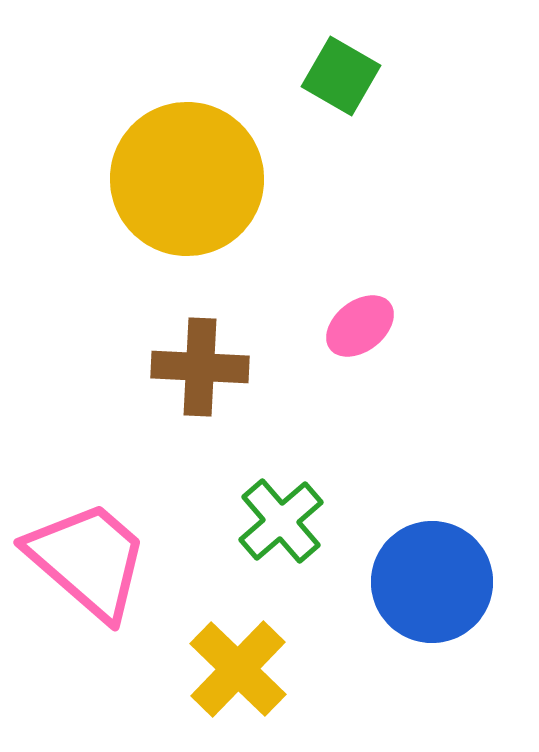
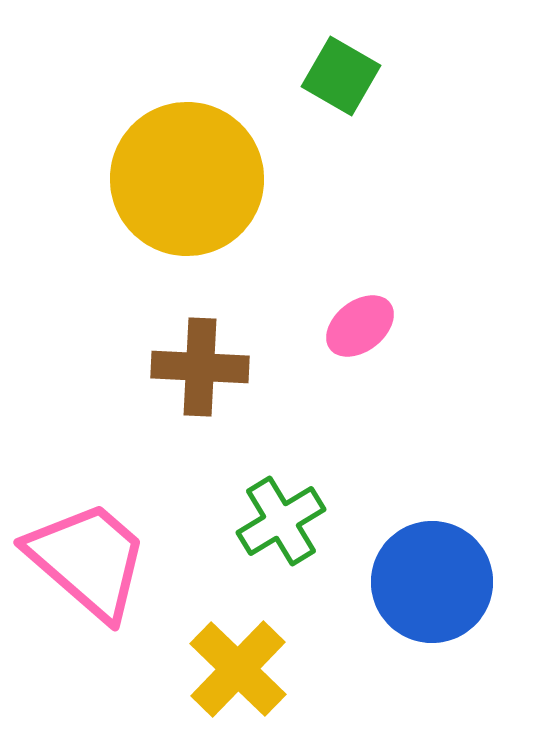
green cross: rotated 10 degrees clockwise
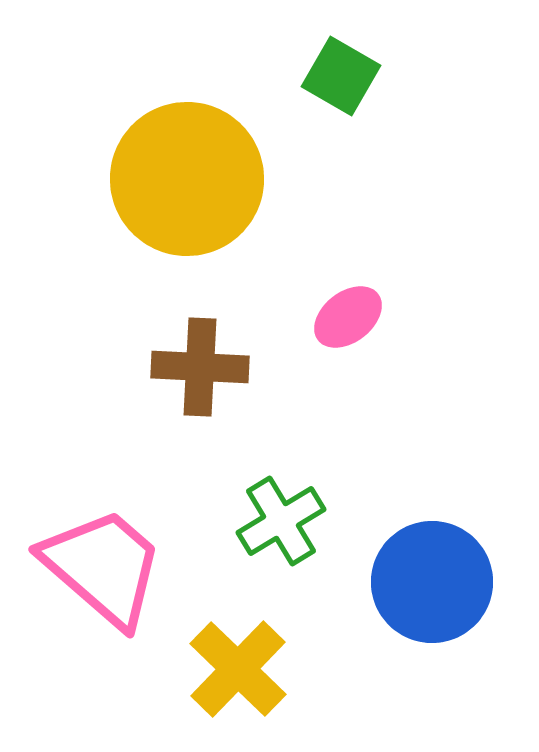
pink ellipse: moved 12 px left, 9 px up
pink trapezoid: moved 15 px right, 7 px down
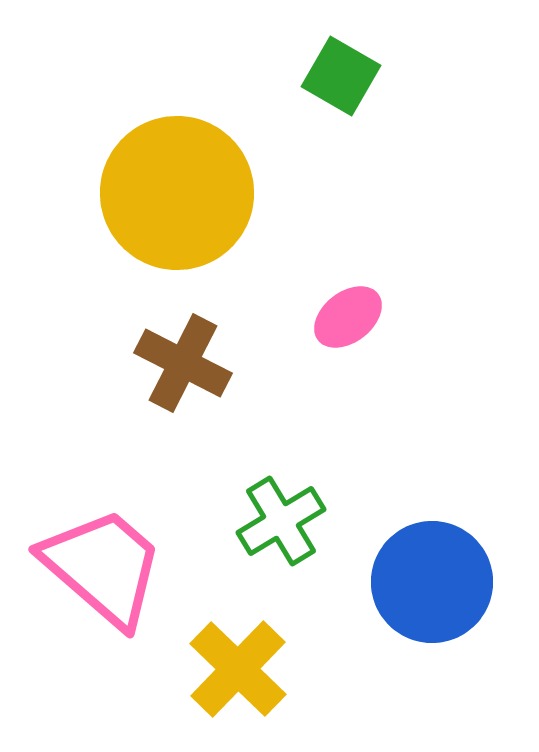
yellow circle: moved 10 px left, 14 px down
brown cross: moved 17 px left, 4 px up; rotated 24 degrees clockwise
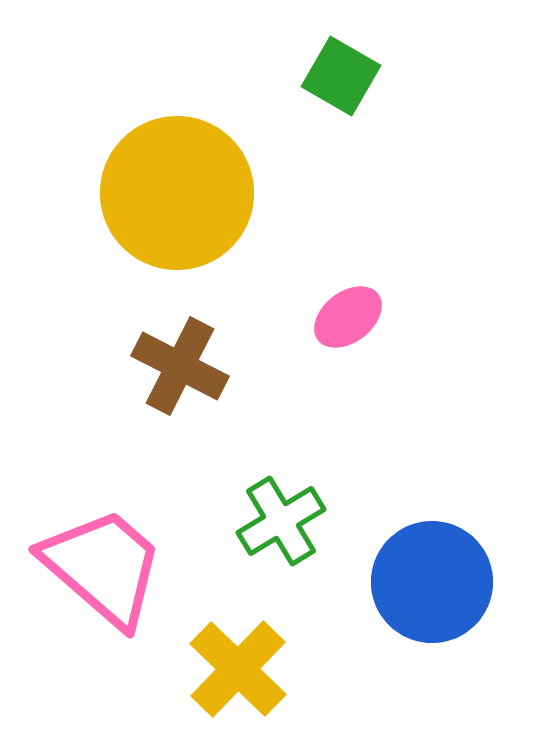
brown cross: moved 3 px left, 3 px down
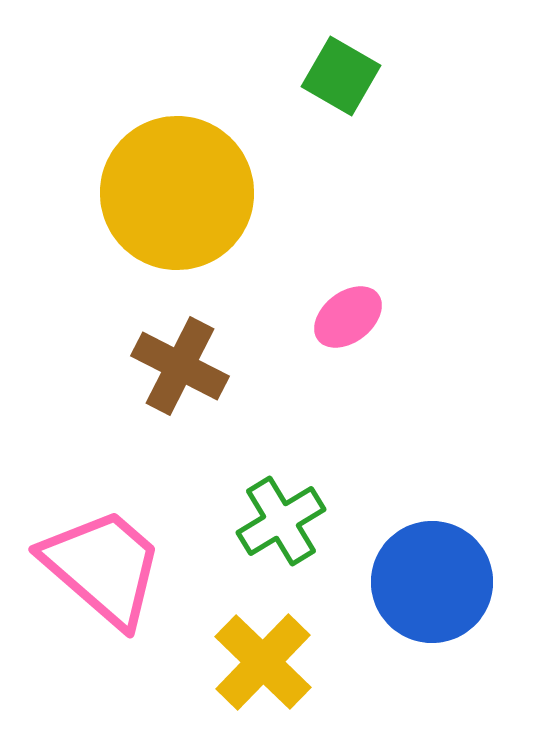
yellow cross: moved 25 px right, 7 px up
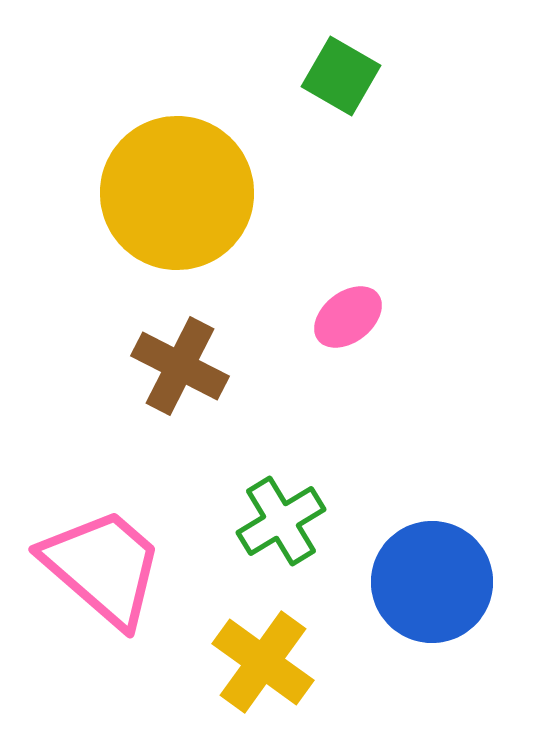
yellow cross: rotated 8 degrees counterclockwise
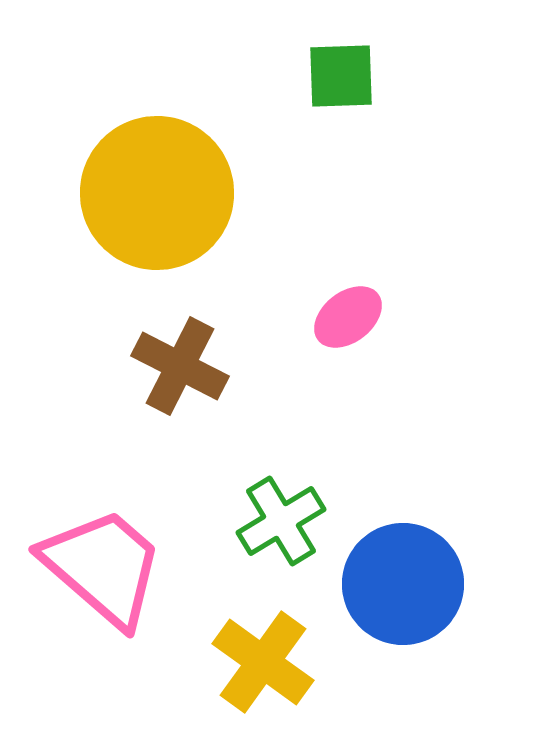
green square: rotated 32 degrees counterclockwise
yellow circle: moved 20 px left
blue circle: moved 29 px left, 2 px down
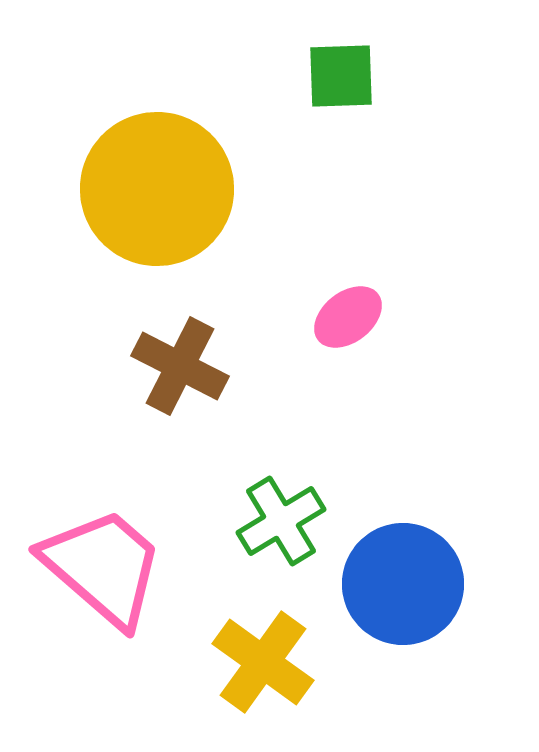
yellow circle: moved 4 px up
